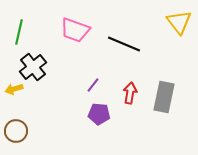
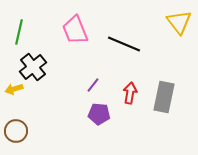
pink trapezoid: rotated 48 degrees clockwise
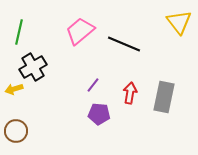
pink trapezoid: moved 5 px right, 1 px down; rotated 72 degrees clockwise
black cross: rotated 8 degrees clockwise
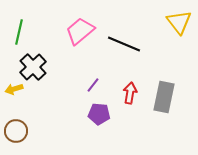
black cross: rotated 12 degrees counterclockwise
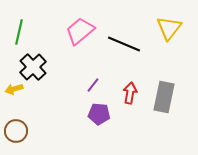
yellow triangle: moved 10 px left, 6 px down; rotated 16 degrees clockwise
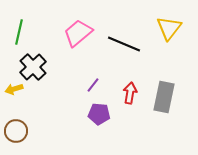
pink trapezoid: moved 2 px left, 2 px down
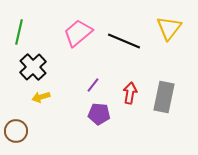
black line: moved 3 px up
yellow arrow: moved 27 px right, 8 px down
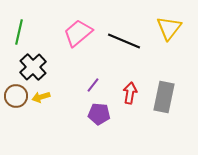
brown circle: moved 35 px up
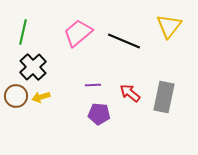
yellow triangle: moved 2 px up
green line: moved 4 px right
purple line: rotated 49 degrees clockwise
red arrow: rotated 60 degrees counterclockwise
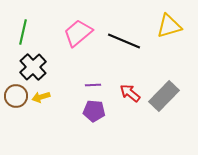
yellow triangle: rotated 36 degrees clockwise
gray rectangle: moved 1 px up; rotated 32 degrees clockwise
purple pentagon: moved 5 px left, 3 px up
